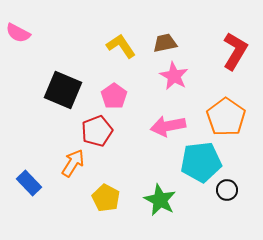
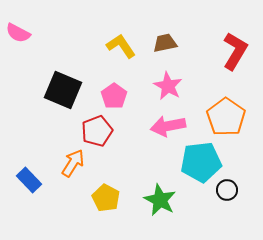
pink star: moved 6 px left, 10 px down
blue rectangle: moved 3 px up
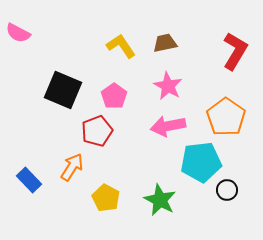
orange arrow: moved 1 px left, 4 px down
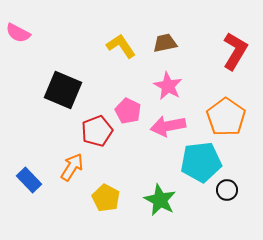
pink pentagon: moved 14 px right, 15 px down; rotated 10 degrees counterclockwise
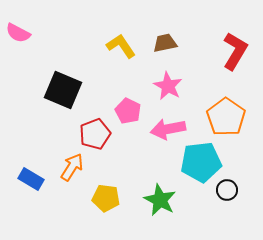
pink arrow: moved 3 px down
red pentagon: moved 2 px left, 3 px down
blue rectangle: moved 2 px right, 1 px up; rotated 15 degrees counterclockwise
yellow pentagon: rotated 20 degrees counterclockwise
